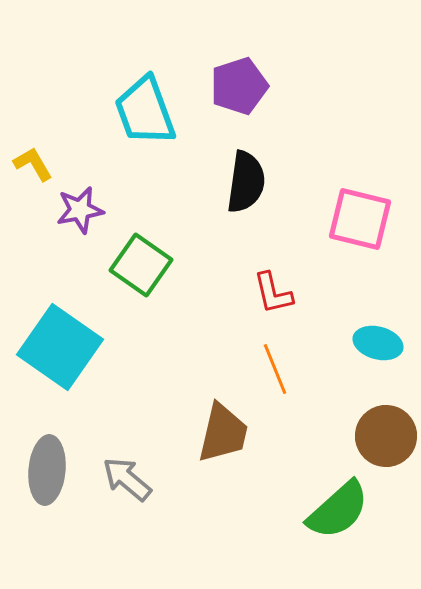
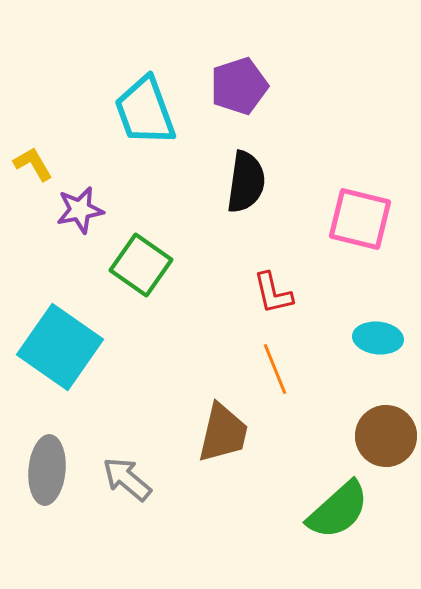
cyan ellipse: moved 5 px up; rotated 9 degrees counterclockwise
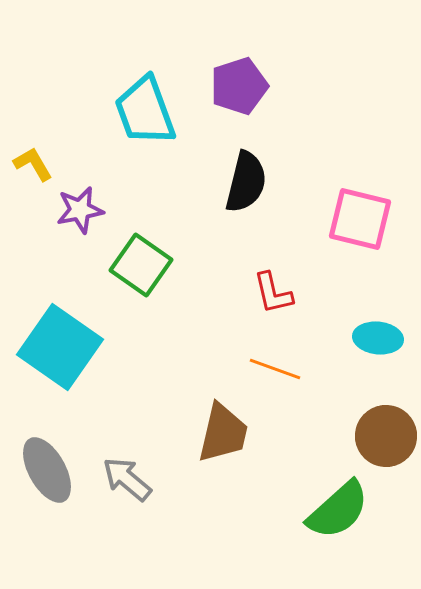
black semicircle: rotated 6 degrees clockwise
orange line: rotated 48 degrees counterclockwise
gray ellipse: rotated 34 degrees counterclockwise
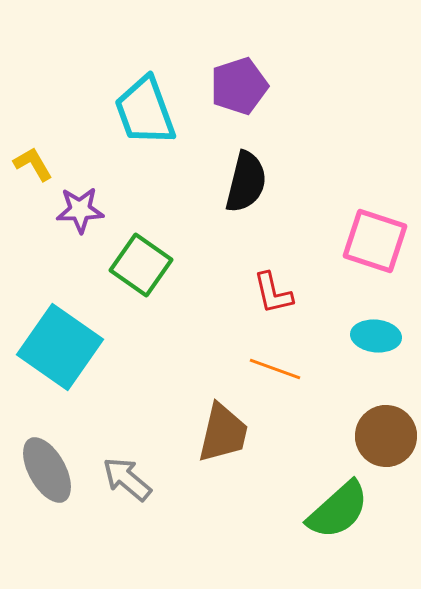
purple star: rotated 9 degrees clockwise
pink square: moved 15 px right, 22 px down; rotated 4 degrees clockwise
cyan ellipse: moved 2 px left, 2 px up
